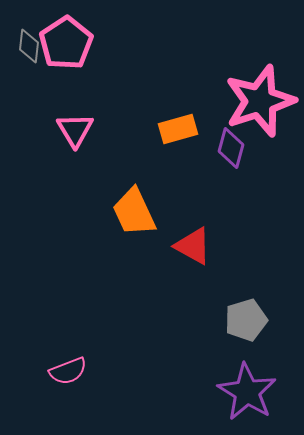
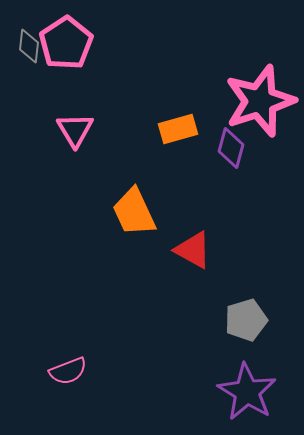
red triangle: moved 4 px down
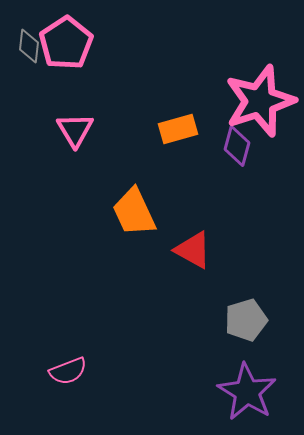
purple diamond: moved 6 px right, 2 px up
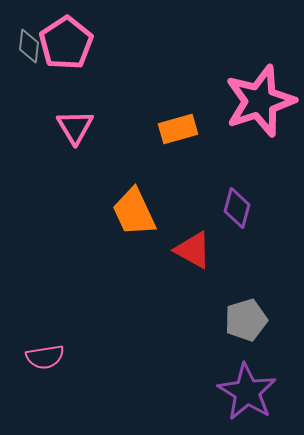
pink triangle: moved 3 px up
purple diamond: moved 62 px down
pink semicircle: moved 23 px left, 14 px up; rotated 12 degrees clockwise
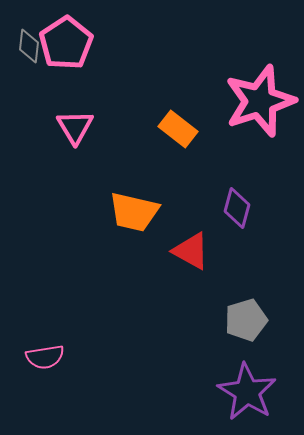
orange rectangle: rotated 54 degrees clockwise
orange trapezoid: rotated 52 degrees counterclockwise
red triangle: moved 2 px left, 1 px down
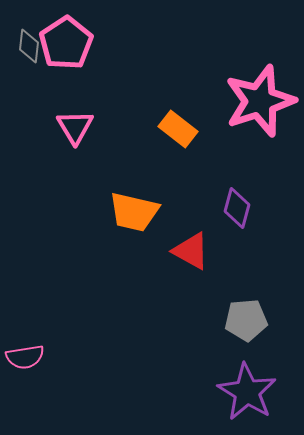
gray pentagon: rotated 12 degrees clockwise
pink semicircle: moved 20 px left
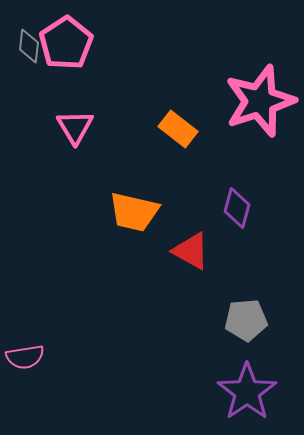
purple star: rotated 6 degrees clockwise
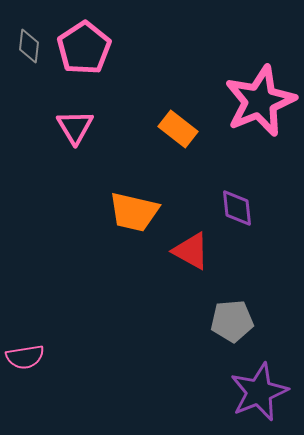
pink pentagon: moved 18 px right, 5 px down
pink star: rotated 4 degrees counterclockwise
purple diamond: rotated 21 degrees counterclockwise
gray pentagon: moved 14 px left, 1 px down
purple star: moved 12 px right; rotated 12 degrees clockwise
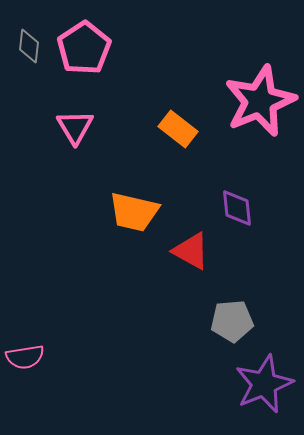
purple star: moved 5 px right, 8 px up
